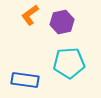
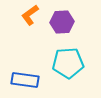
purple hexagon: rotated 10 degrees clockwise
cyan pentagon: moved 1 px left
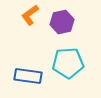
purple hexagon: rotated 10 degrees counterclockwise
blue rectangle: moved 3 px right, 4 px up
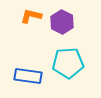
orange L-shape: moved 1 px right, 1 px down; rotated 50 degrees clockwise
purple hexagon: rotated 20 degrees counterclockwise
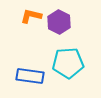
purple hexagon: moved 3 px left
blue rectangle: moved 2 px right
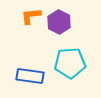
orange L-shape: rotated 20 degrees counterclockwise
cyan pentagon: moved 2 px right
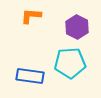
orange L-shape: rotated 10 degrees clockwise
purple hexagon: moved 18 px right, 5 px down
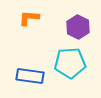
orange L-shape: moved 2 px left, 2 px down
purple hexagon: moved 1 px right
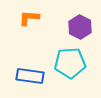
purple hexagon: moved 2 px right
